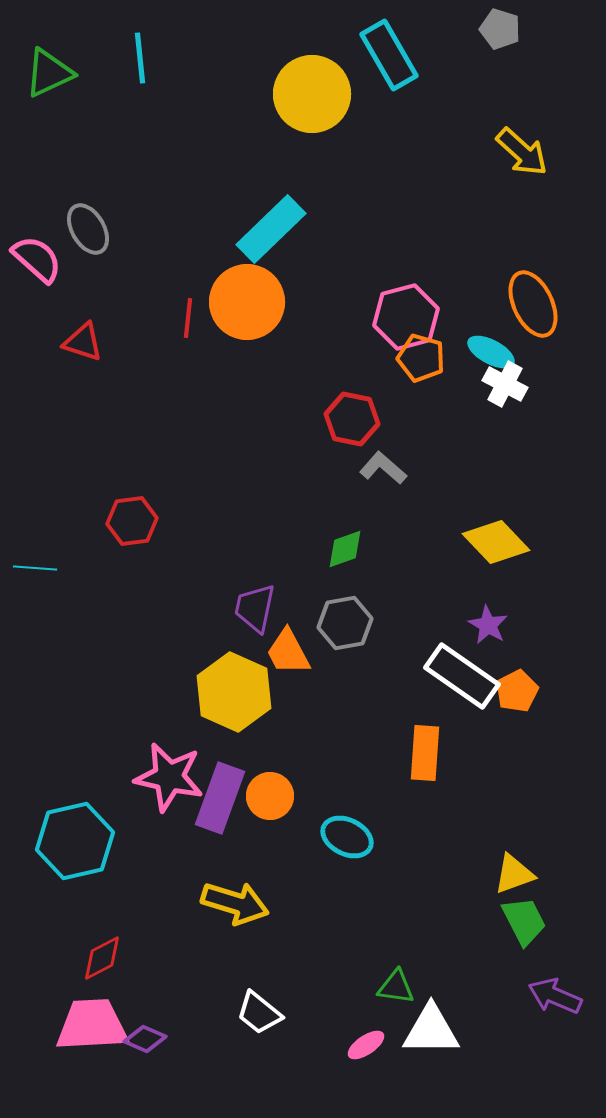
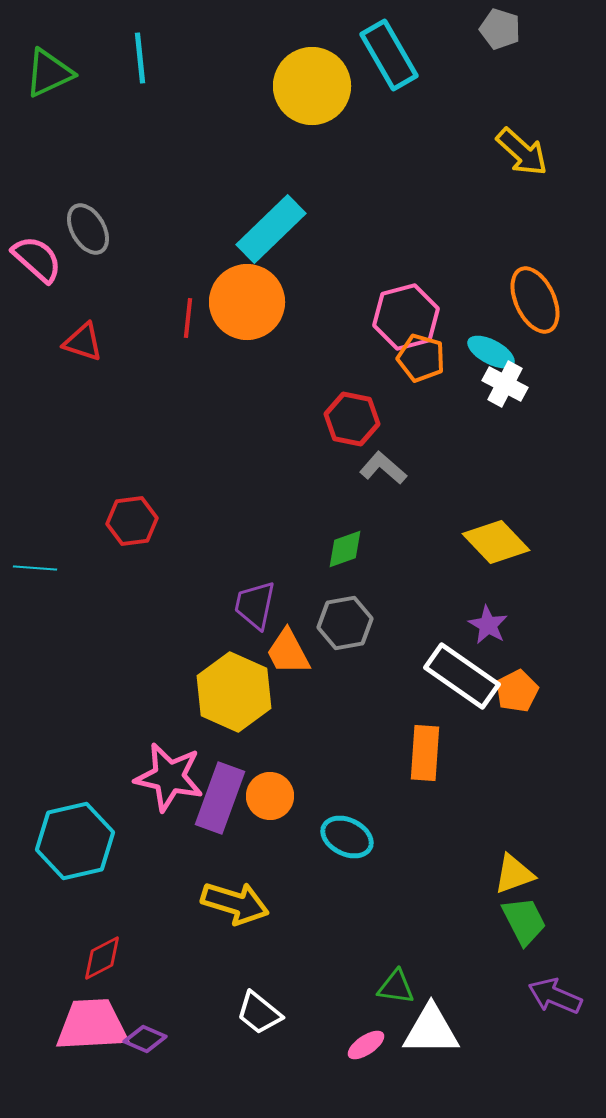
yellow circle at (312, 94): moved 8 px up
orange ellipse at (533, 304): moved 2 px right, 4 px up
purple trapezoid at (255, 608): moved 3 px up
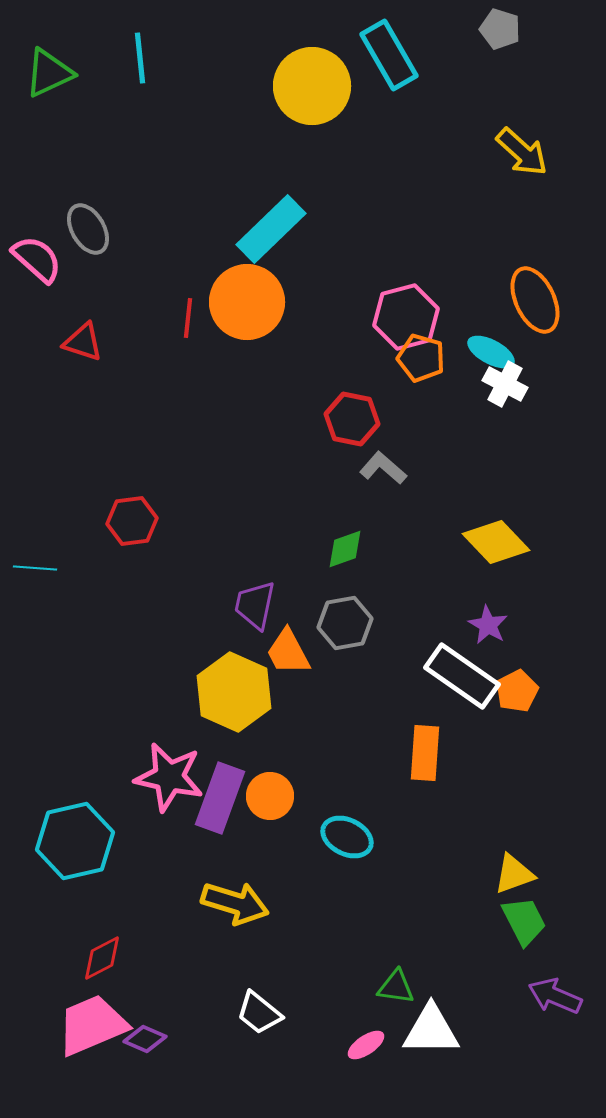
pink trapezoid at (92, 1025): rotated 20 degrees counterclockwise
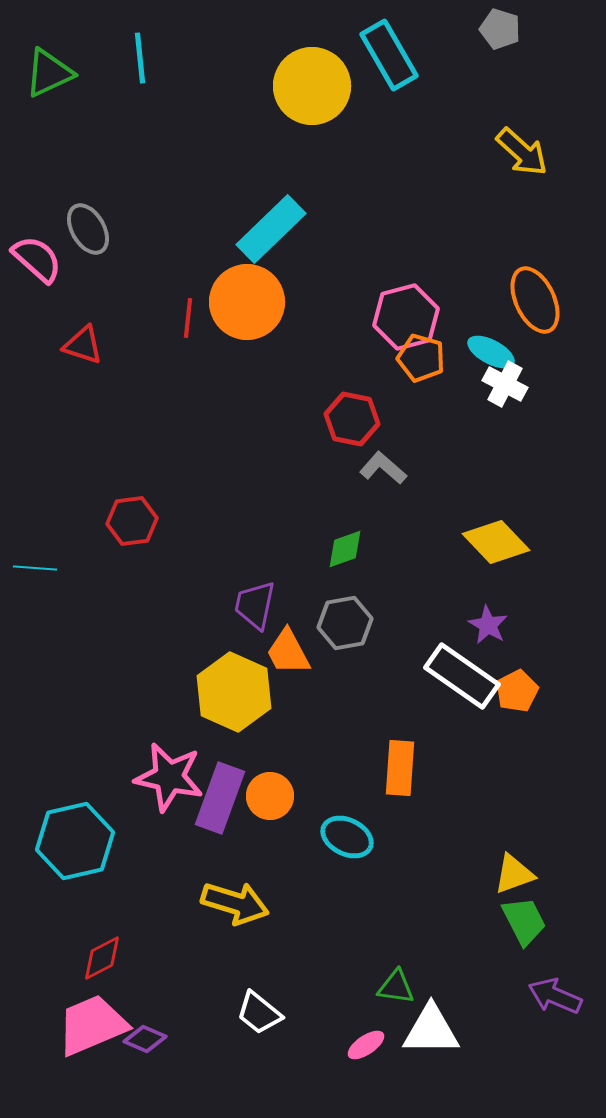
red triangle at (83, 342): moved 3 px down
orange rectangle at (425, 753): moved 25 px left, 15 px down
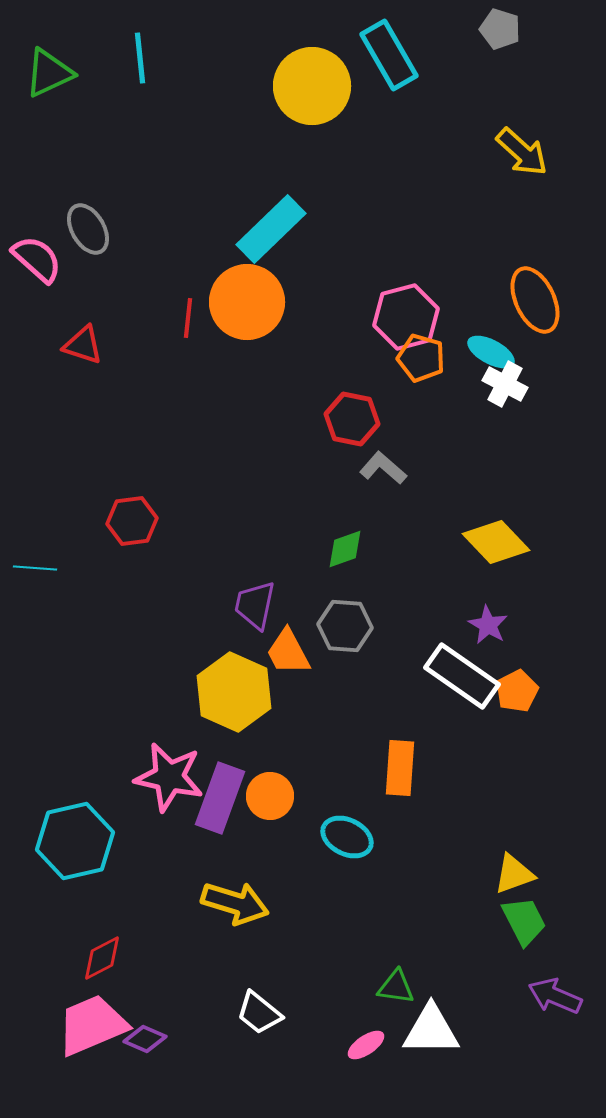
gray hexagon at (345, 623): moved 3 px down; rotated 14 degrees clockwise
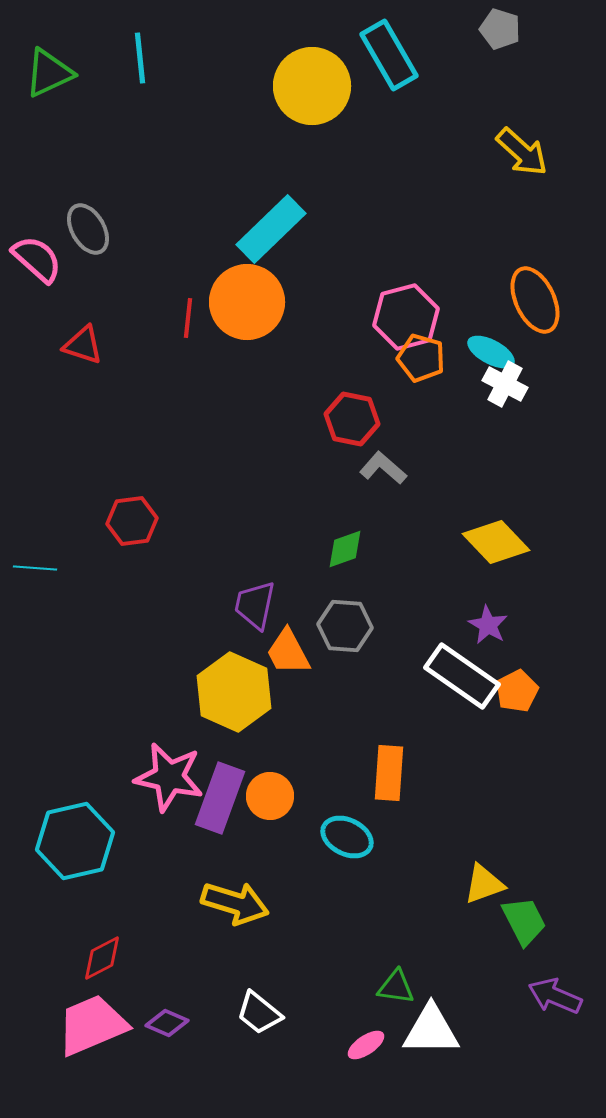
orange rectangle at (400, 768): moved 11 px left, 5 px down
yellow triangle at (514, 874): moved 30 px left, 10 px down
purple diamond at (145, 1039): moved 22 px right, 16 px up
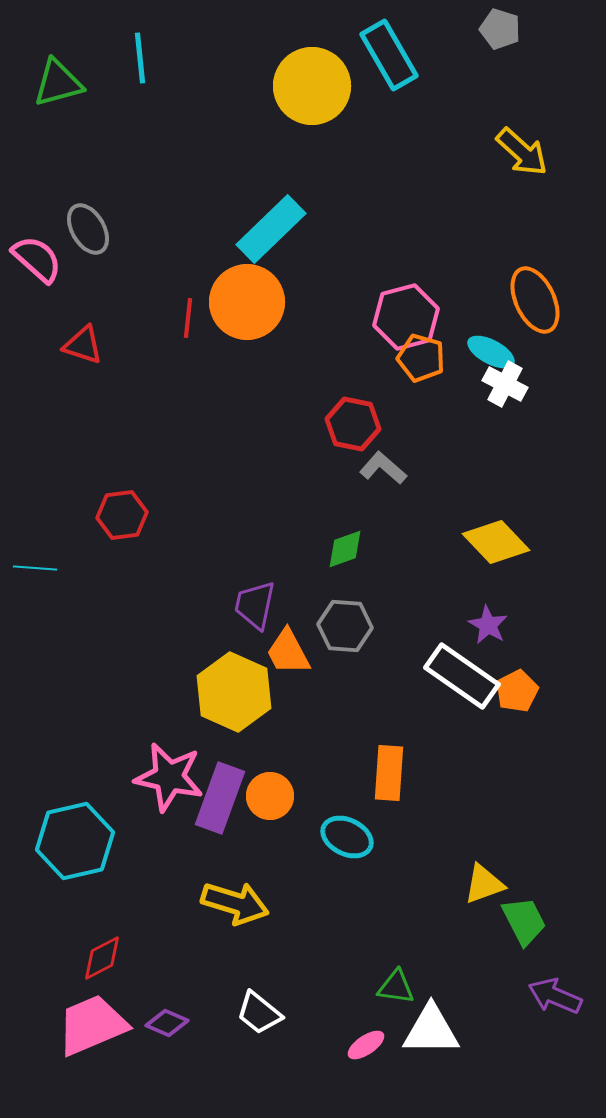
green triangle at (49, 73): moved 9 px right, 10 px down; rotated 10 degrees clockwise
red hexagon at (352, 419): moved 1 px right, 5 px down
red hexagon at (132, 521): moved 10 px left, 6 px up
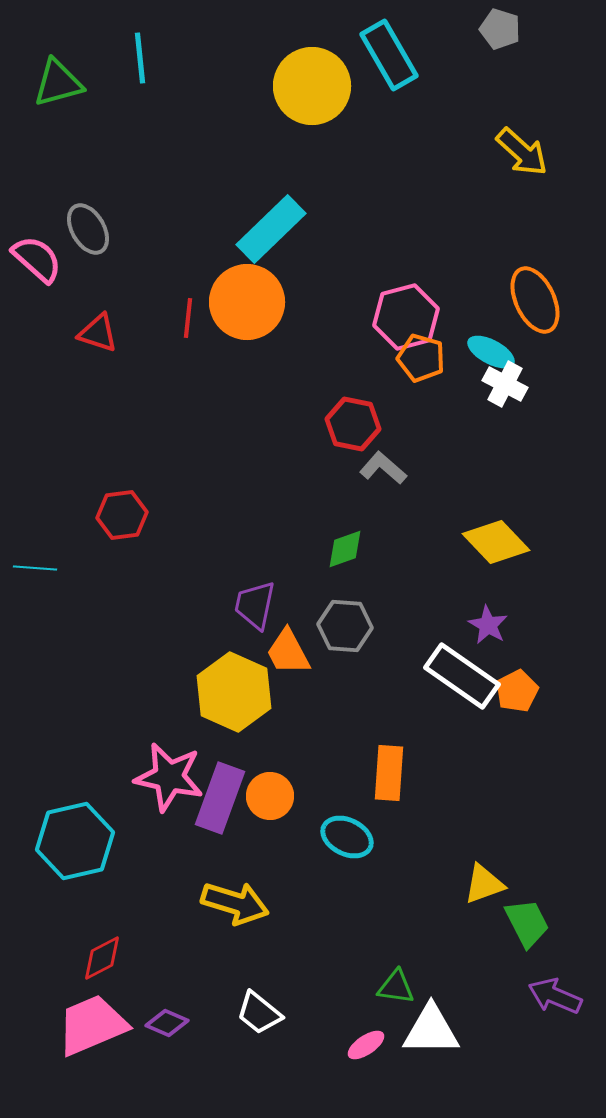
red triangle at (83, 345): moved 15 px right, 12 px up
green trapezoid at (524, 921): moved 3 px right, 2 px down
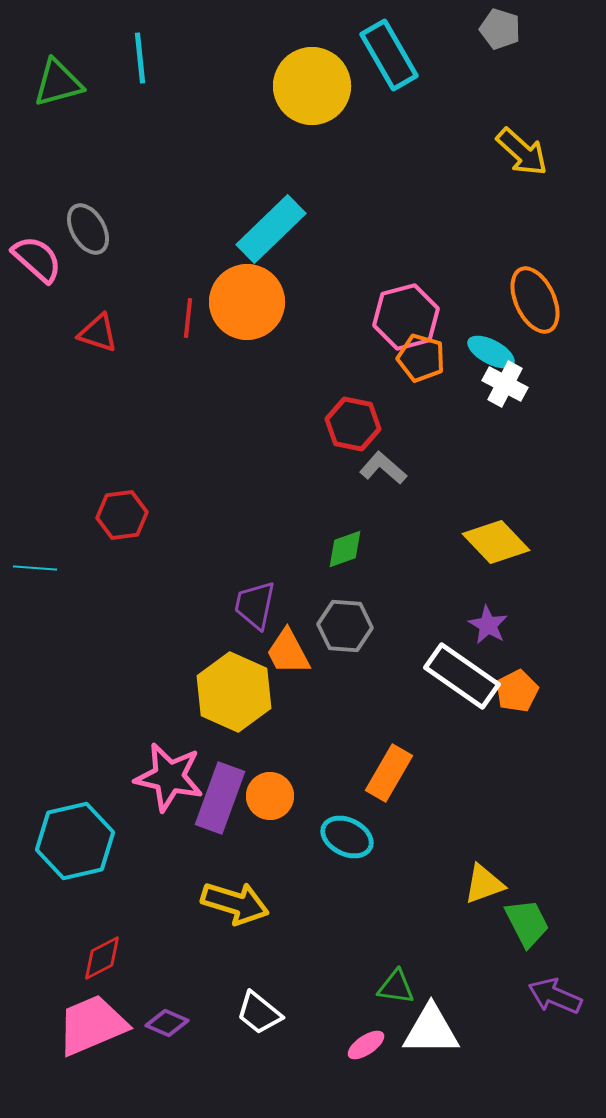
orange rectangle at (389, 773): rotated 26 degrees clockwise
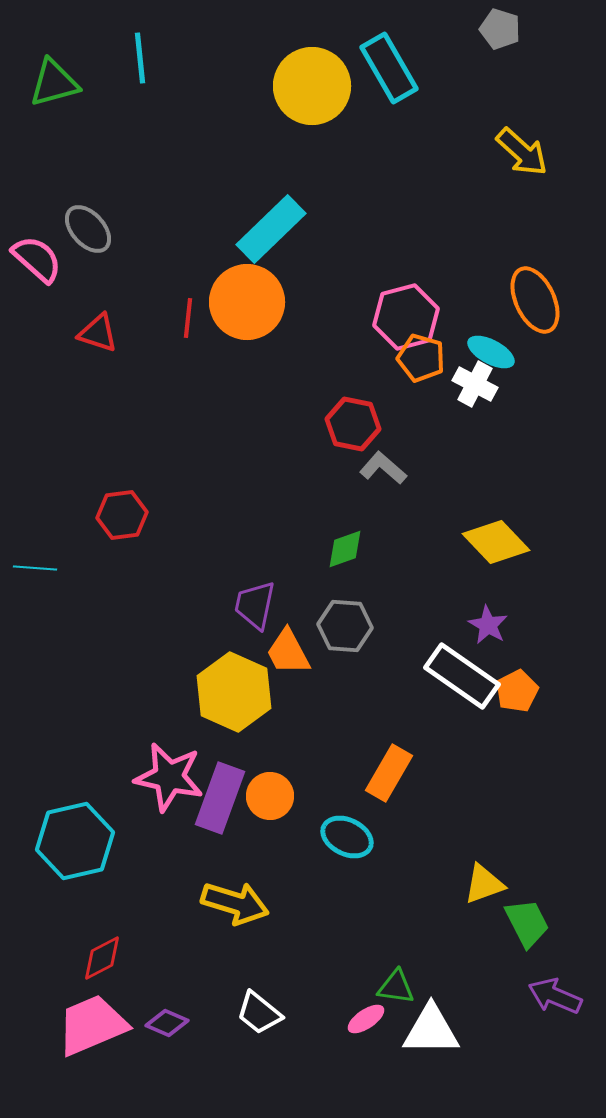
cyan rectangle at (389, 55): moved 13 px down
green triangle at (58, 83): moved 4 px left
gray ellipse at (88, 229): rotated 12 degrees counterclockwise
white cross at (505, 384): moved 30 px left
pink ellipse at (366, 1045): moved 26 px up
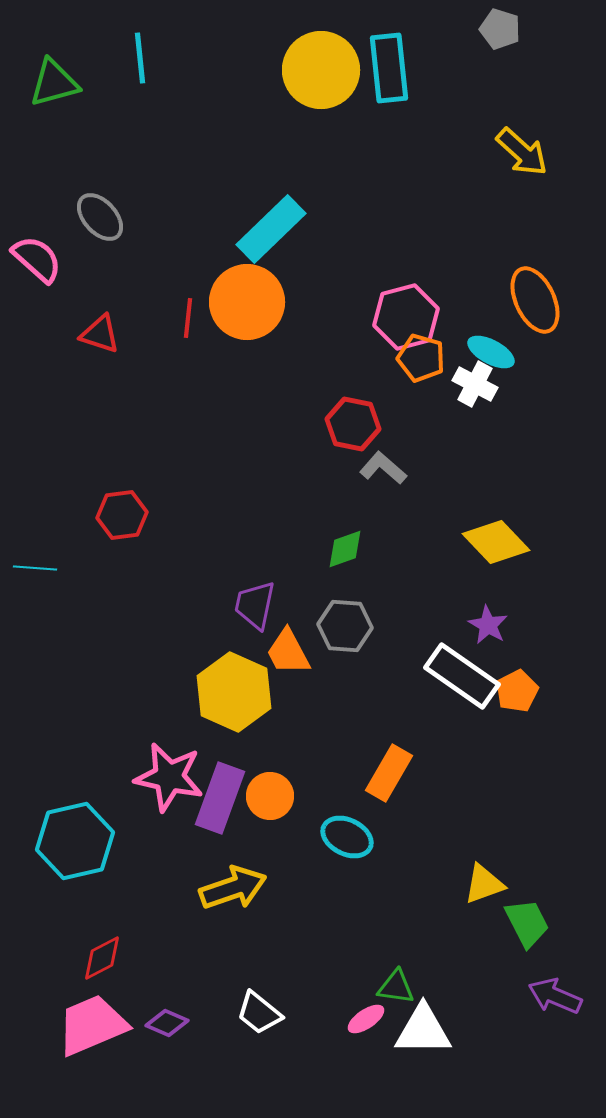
cyan rectangle at (389, 68): rotated 24 degrees clockwise
yellow circle at (312, 86): moved 9 px right, 16 px up
gray ellipse at (88, 229): moved 12 px right, 12 px up
red triangle at (98, 333): moved 2 px right, 1 px down
yellow arrow at (235, 903): moved 2 px left, 15 px up; rotated 36 degrees counterclockwise
white triangle at (431, 1030): moved 8 px left
